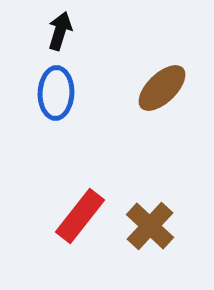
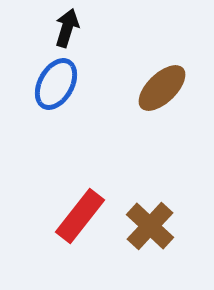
black arrow: moved 7 px right, 3 px up
blue ellipse: moved 9 px up; rotated 27 degrees clockwise
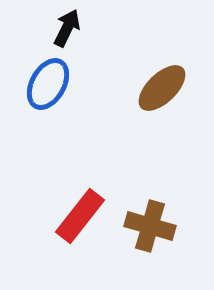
black arrow: rotated 9 degrees clockwise
blue ellipse: moved 8 px left
brown cross: rotated 27 degrees counterclockwise
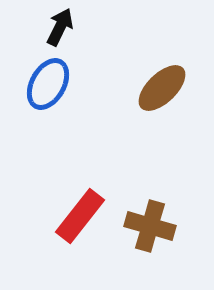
black arrow: moved 7 px left, 1 px up
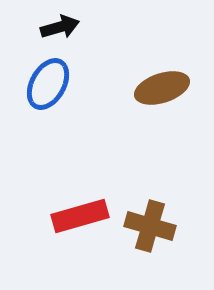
black arrow: rotated 48 degrees clockwise
brown ellipse: rotated 26 degrees clockwise
red rectangle: rotated 36 degrees clockwise
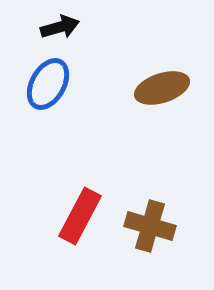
red rectangle: rotated 46 degrees counterclockwise
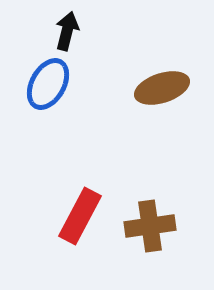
black arrow: moved 7 px right, 4 px down; rotated 60 degrees counterclockwise
brown cross: rotated 24 degrees counterclockwise
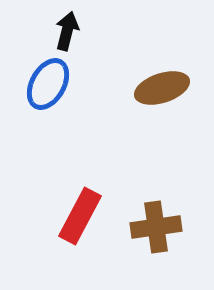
brown cross: moved 6 px right, 1 px down
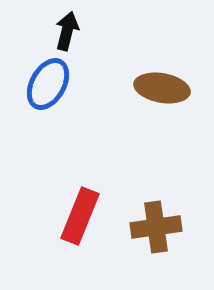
brown ellipse: rotated 28 degrees clockwise
red rectangle: rotated 6 degrees counterclockwise
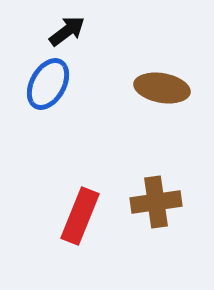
black arrow: rotated 39 degrees clockwise
brown cross: moved 25 px up
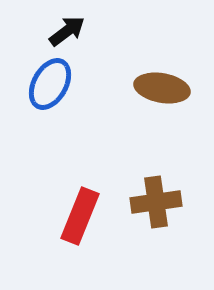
blue ellipse: moved 2 px right
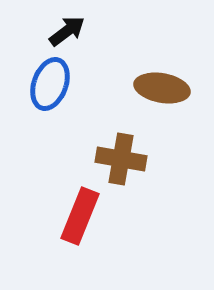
blue ellipse: rotated 9 degrees counterclockwise
brown cross: moved 35 px left, 43 px up; rotated 18 degrees clockwise
